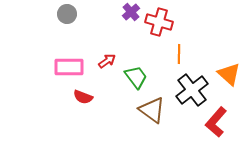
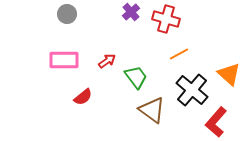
red cross: moved 7 px right, 3 px up
orange line: rotated 60 degrees clockwise
pink rectangle: moved 5 px left, 7 px up
black cross: rotated 12 degrees counterclockwise
red semicircle: rotated 60 degrees counterclockwise
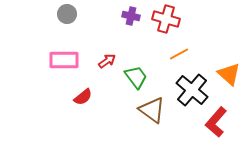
purple cross: moved 4 px down; rotated 36 degrees counterclockwise
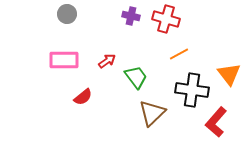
orange triangle: rotated 10 degrees clockwise
black cross: rotated 32 degrees counterclockwise
brown triangle: moved 3 px down; rotated 40 degrees clockwise
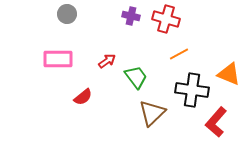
pink rectangle: moved 6 px left, 1 px up
orange triangle: rotated 30 degrees counterclockwise
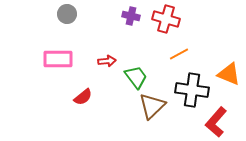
red arrow: rotated 30 degrees clockwise
brown triangle: moved 7 px up
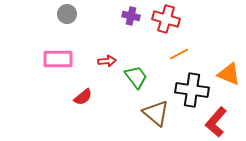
brown triangle: moved 4 px right, 7 px down; rotated 36 degrees counterclockwise
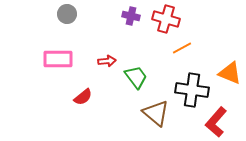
orange line: moved 3 px right, 6 px up
orange triangle: moved 1 px right, 1 px up
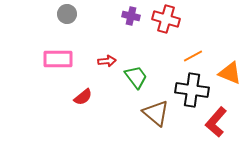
orange line: moved 11 px right, 8 px down
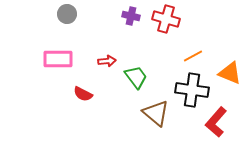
red semicircle: moved 3 px up; rotated 66 degrees clockwise
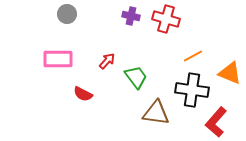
red arrow: rotated 42 degrees counterclockwise
brown triangle: rotated 32 degrees counterclockwise
